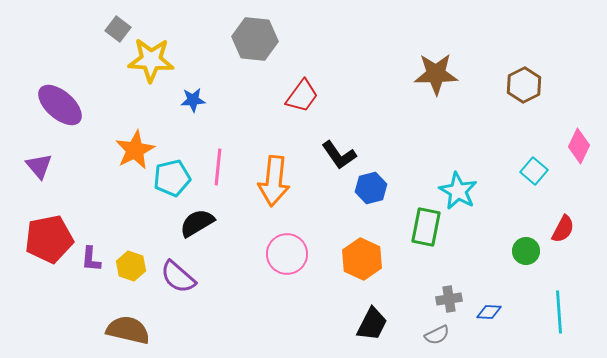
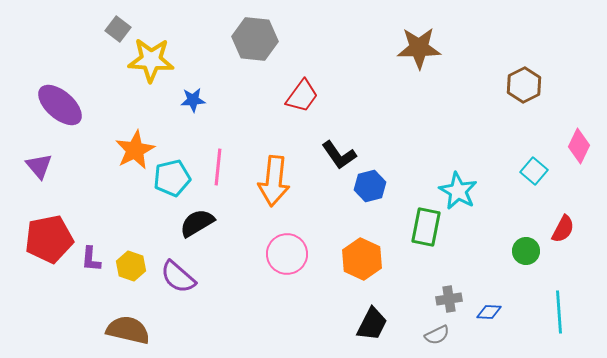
brown star: moved 17 px left, 26 px up
blue hexagon: moved 1 px left, 2 px up
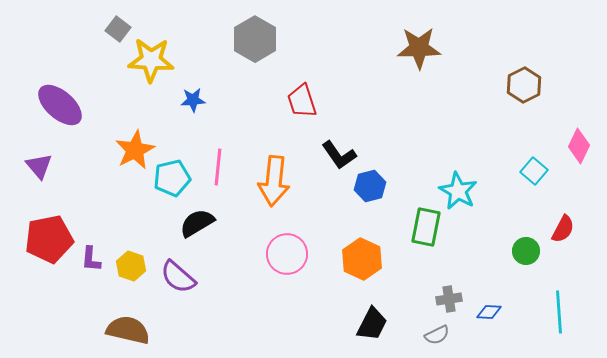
gray hexagon: rotated 24 degrees clockwise
red trapezoid: moved 5 px down; rotated 126 degrees clockwise
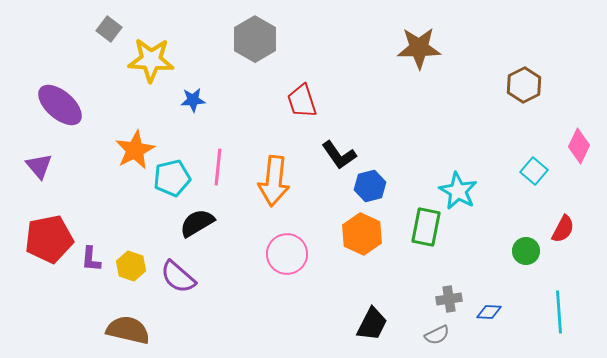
gray square: moved 9 px left
orange hexagon: moved 25 px up
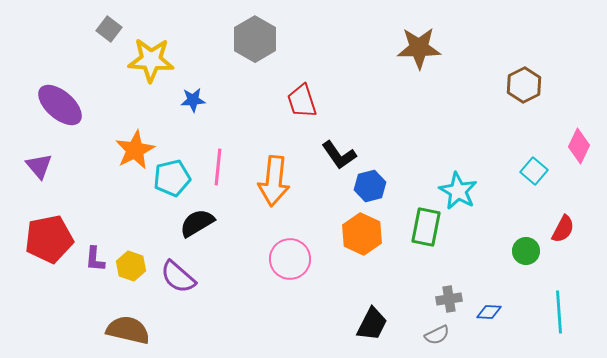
pink circle: moved 3 px right, 5 px down
purple L-shape: moved 4 px right
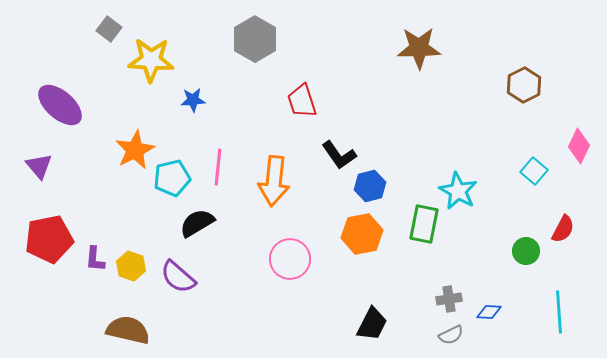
green rectangle: moved 2 px left, 3 px up
orange hexagon: rotated 24 degrees clockwise
gray semicircle: moved 14 px right
